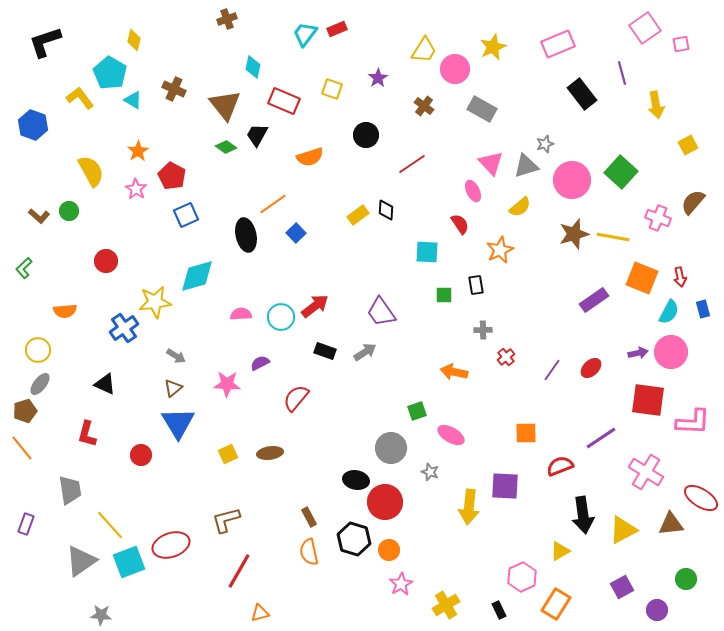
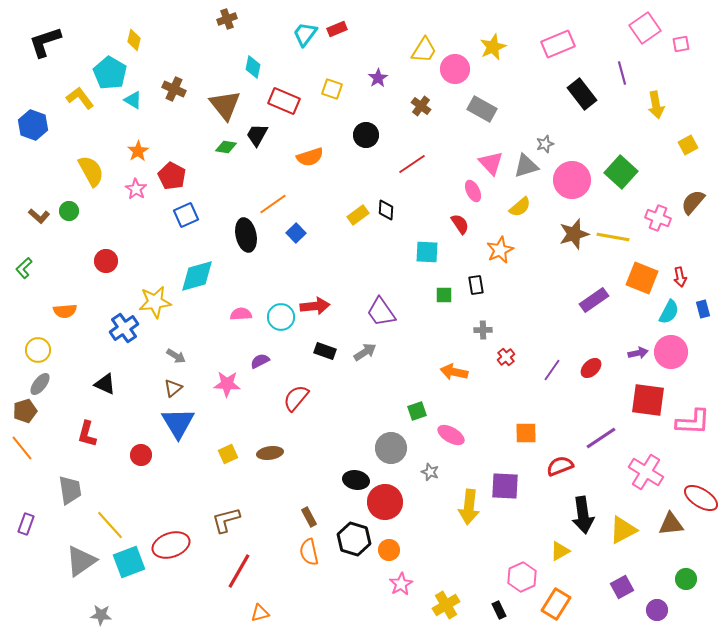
brown cross at (424, 106): moved 3 px left
green diamond at (226, 147): rotated 25 degrees counterclockwise
red arrow at (315, 306): rotated 32 degrees clockwise
purple semicircle at (260, 363): moved 2 px up
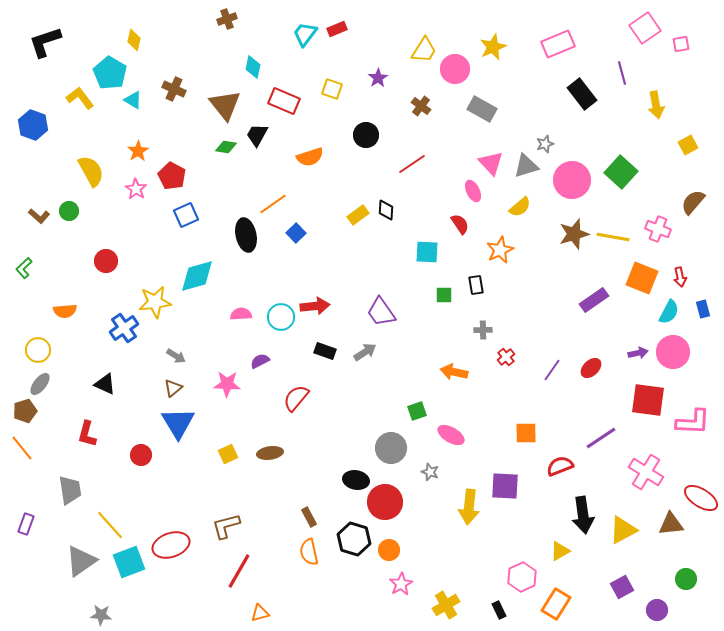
pink cross at (658, 218): moved 11 px down
pink circle at (671, 352): moved 2 px right
brown L-shape at (226, 520): moved 6 px down
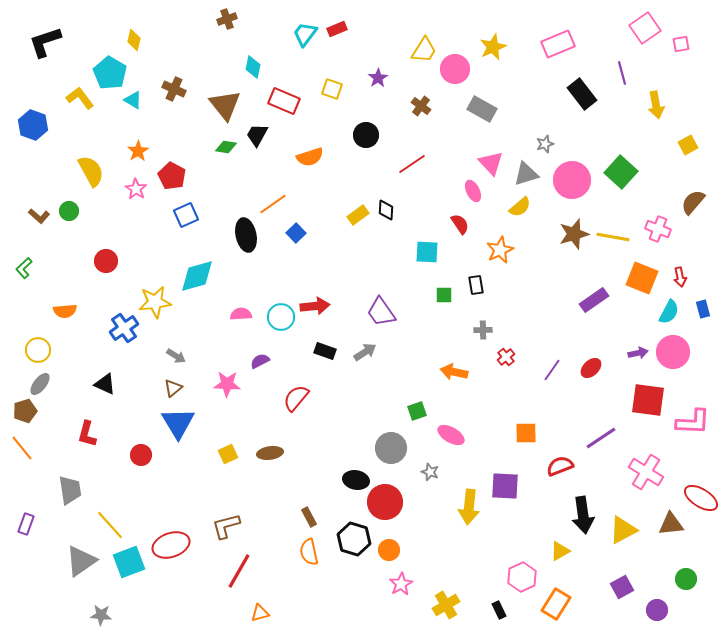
gray triangle at (526, 166): moved 8 px down
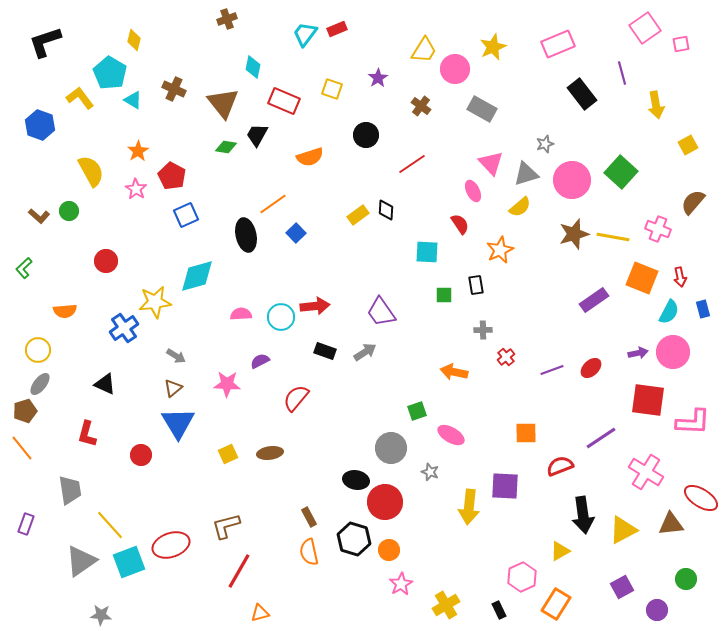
brown triangle at (225, 105): moved 2 px left, 2 px up
blue hexagon at (33, 125): moved 7 px right
purple line at (552, 370): rotated 35 degrees clockwise
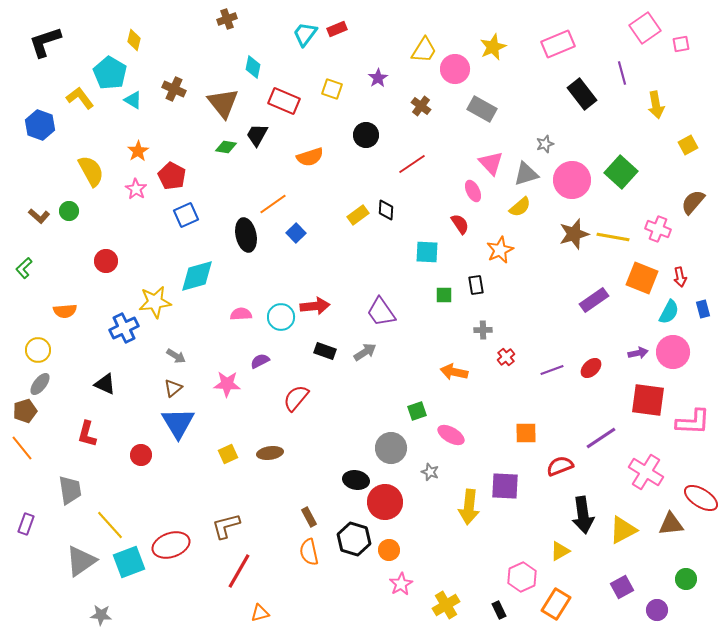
blue cross at (124, 328): rotated 8 degrees clockwise
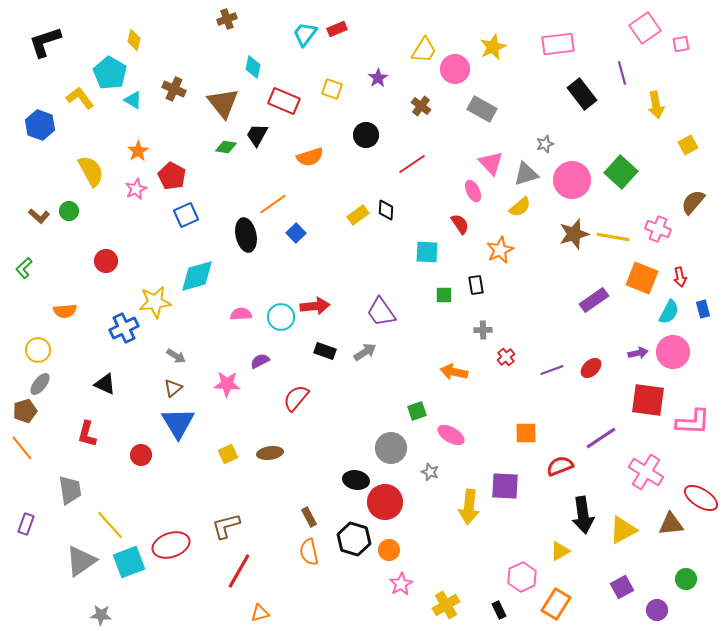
pink rectangle at (558, 44): rotated 16 degrees clockwise
pink star at (136, 189): rotated 15 degrees clockwise
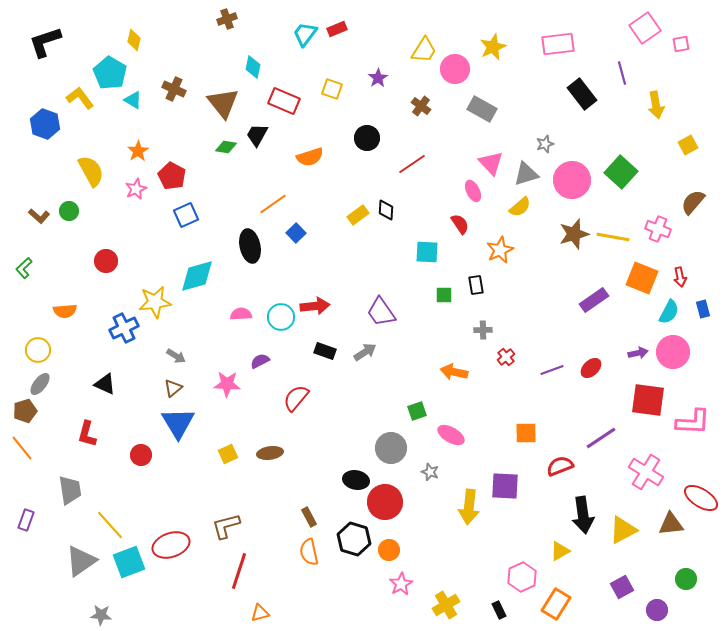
blue hexagon at (40, 125): moved 5 px right, 1 px up
black circle at (366, 135): moved 1 px right, 3 px down
black ellipse at (246, 235): moved 4 px right, 11 px down
purple rectangle at (26, 524): moved 4 px up
red line at (239, 571): rotated 12 degrees counterclockwise
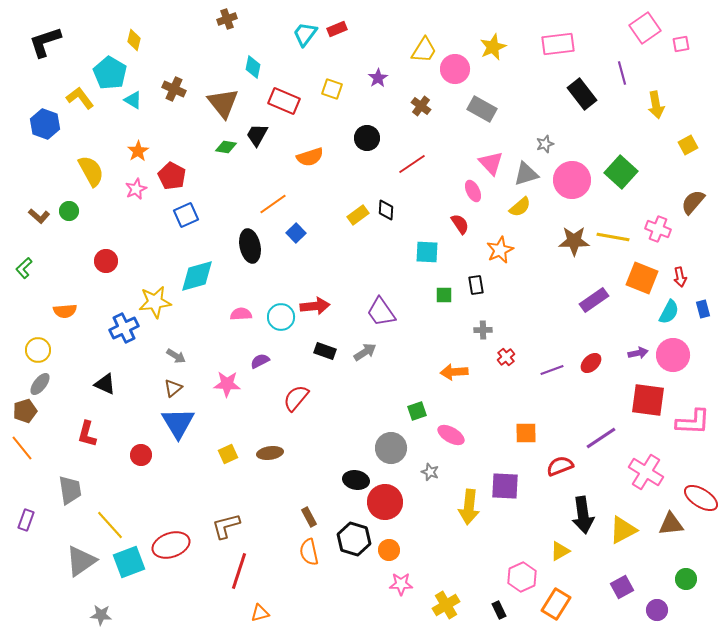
brown star at (574, 234): moved 7 px down; rotated 16 degrees clockwise
pink circle at (673, 352): moved 3 px down
red ellipse at (591, 368): moved 5 px up
orange arrow at (454, 372): rotated 16 degrees counterclockwise
pink star at (401, 584): rotated 30 degrees clockwise
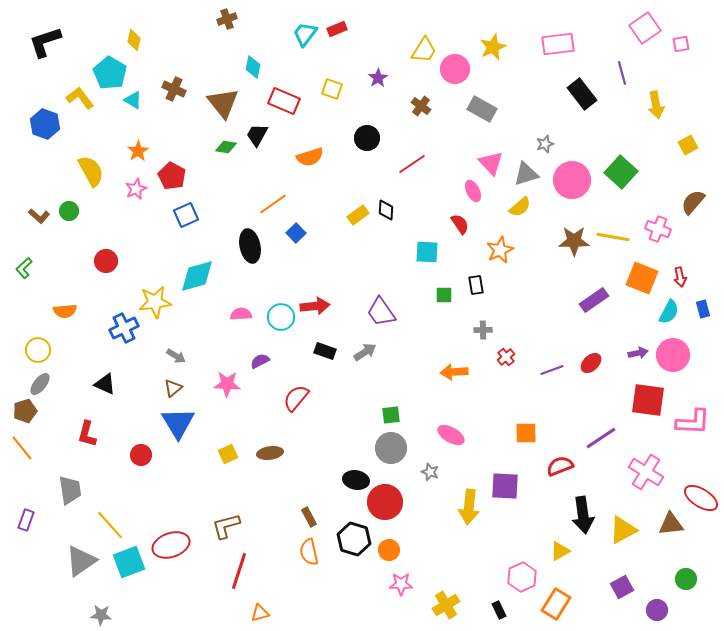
green square at (417, 411): moved 26 px left, 4 px down; rotated 12 degrees clockwise
